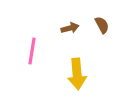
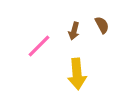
brown arrow: moved 4 px right, 3 px down; rotated 120 degrees clockwise
pink line: moved 7 px right, 5 px up; rotated 36 degrees clockwise
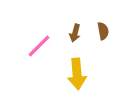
brown semicircle: moved 1 px right, 6 px down; rotated 18 degrees clockwise
brown arrow: moved 1 px right, 2 px down
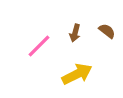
brown semicircle: moved 4 px right; rotated 42 degrees counterclockwise
yellow arrow: rotated 112 degrees counterclockwise
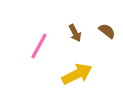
brown arrow: rotated 42 degrees counterclockwise
pink line: rotated 16 degrees counterclockwise
